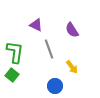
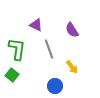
green L-shape: moved 2 px right, 3 px up
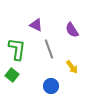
blue circle: moved 4 px left
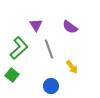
purple triangle: rotated 32 degrees clockwise
purple semicircle: moved 2 px left, 3 px up; rotated 21 degrees counterclockwise
green L-shape: moved 2 px right, 1 px up; rotated 40 degrees clockwise
